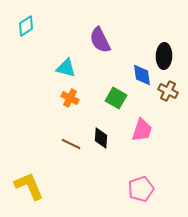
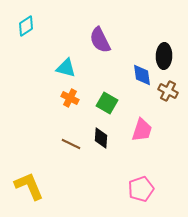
green square: moved 9 px left, 5 px down
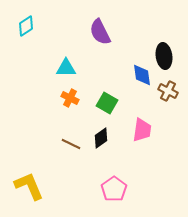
purple semicircle: moved 8 px up
black ellipse: rotated 10 degrees counterclockwise
cyan triangle: rotated 15 degrees counterclockwise
pink trapezoid: rotated 10 degrees counterclockwise
black diamond: rotated 50 degrees clockwise
pink pentagon: moved 27 px left; rotated 15 degrees counterclockwise
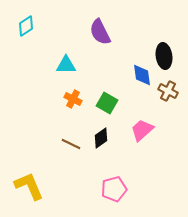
cyan triangle: moved 3 px up
orange cross: moved 3 px right, 1 px down
pink trapezoid: rotated 140 degrees counterclockwise
pink pentagon: rotated 20 degrees clockwise
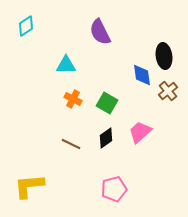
brown cross: rotated 24 degrees clockwise
pink trapezoid: moved 2 px left, 2 px down
black diamond: moved 5 px right
yellow L-shape: rotated 72 degrees counterclockwise
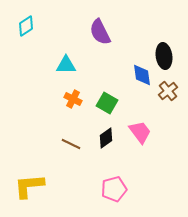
pink trapezoid: rotated 95 degrees clockwise
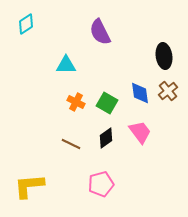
cyan diamond: moved 2 px up
blue diamond: moved 2 px left, 18 px down
orange cross: moved 3 px right, 3 px down
pink pentagon: moved 13 px left, 5 px up
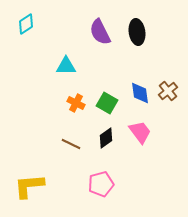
black ellipse: moved 27 px left, 24 px up
cyan triangle: moved 1 px down
orange cross: moved 1 px down
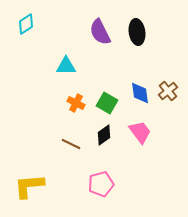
black diamond: moved 2 px left, 3 px up
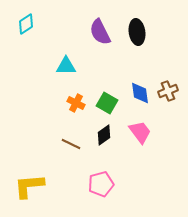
brown cross: rotated 18 degrees clockwise
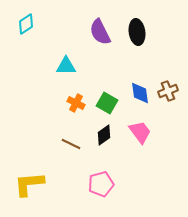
yellow L-shape: moved 2 px up
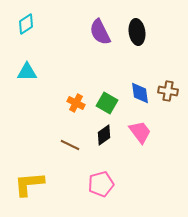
cyan triangle: moved 39 px left, 6 px down
brown cross: rotated 30 degrees clockwise
brown line: moved 1 px left, 1 px down
